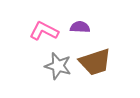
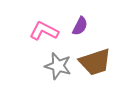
purple semicircle: moved 1 px up; rotated 114 degrees clockwise
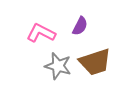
pink L-shape: moved 3 px left, 2 px down
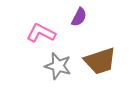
purple semicircle: moved 1 px left, 9 px up
brown trapezoid: moved 5 px right, 1 px up
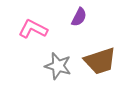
pink L-shape: moved 8 px left, 4 px up
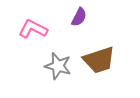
brown trapezoid: moved 1 px left, 1 px up
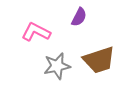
pink L-shape: moved 3 px right, 3 px down
gray star: moved 1 px left; rotated 28 degrees counterclockwise
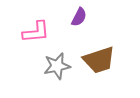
pink L-shape: rotated 148 degrees clockwise
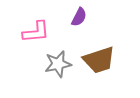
gray star: moved 1 px right, 2 px up
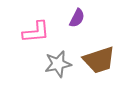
purple semicircle: moved 2 px left, 1 px down
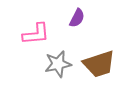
pink L-shape: moved 2 px down
brown trapezoid: moved 4 px down
